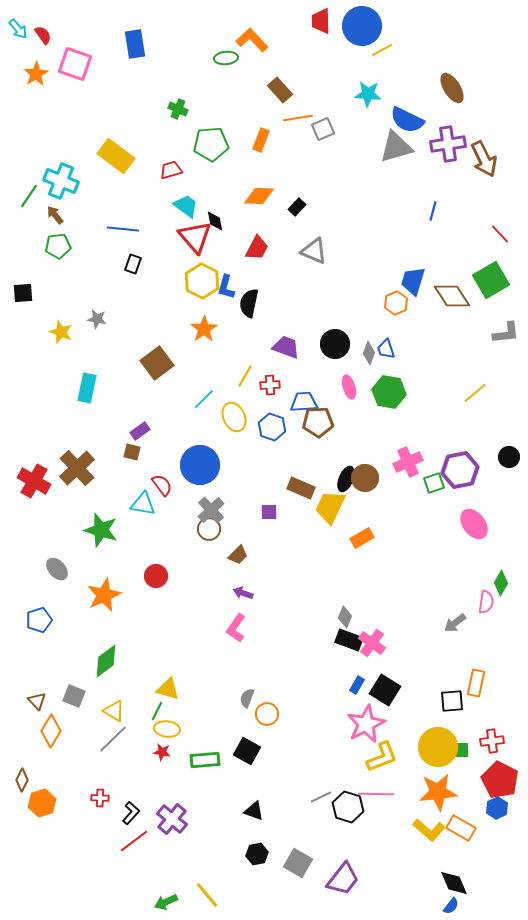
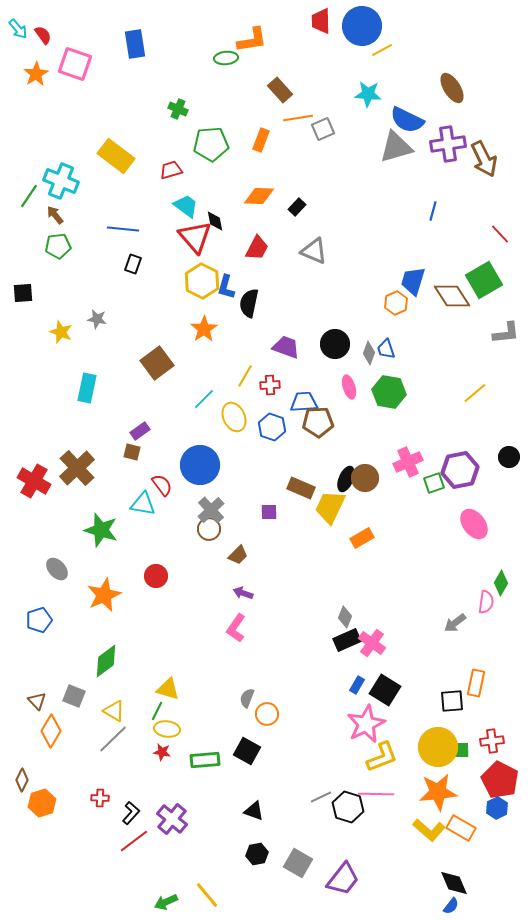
orange L-shape at (252, 40): rotated 124 degrees clockwise
green square at (491, 280): moved 7 px left
black rectangle at (349, 640): moved 2 px left; rotated 44 degrees counterclockwise
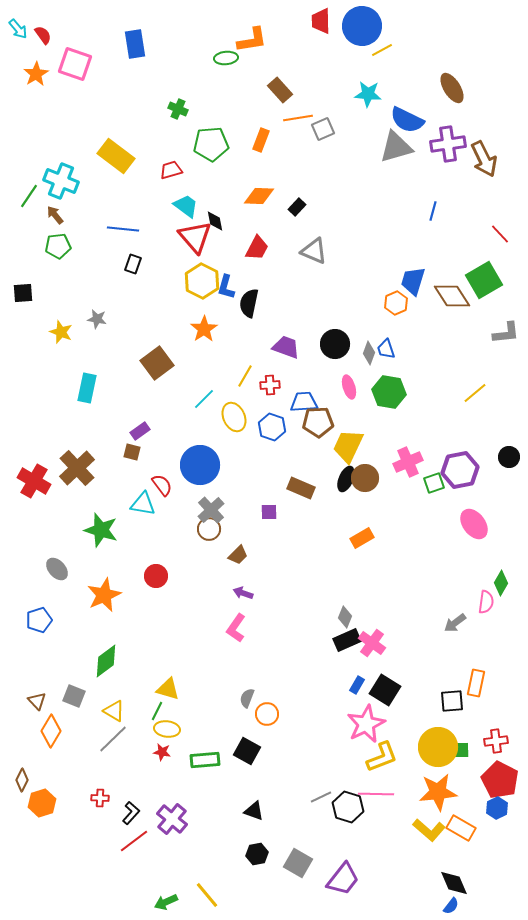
yellow trapezoid at (330, 507): moved 18 px right, 61 px up
red cross at (492, 741): moved 4 px right
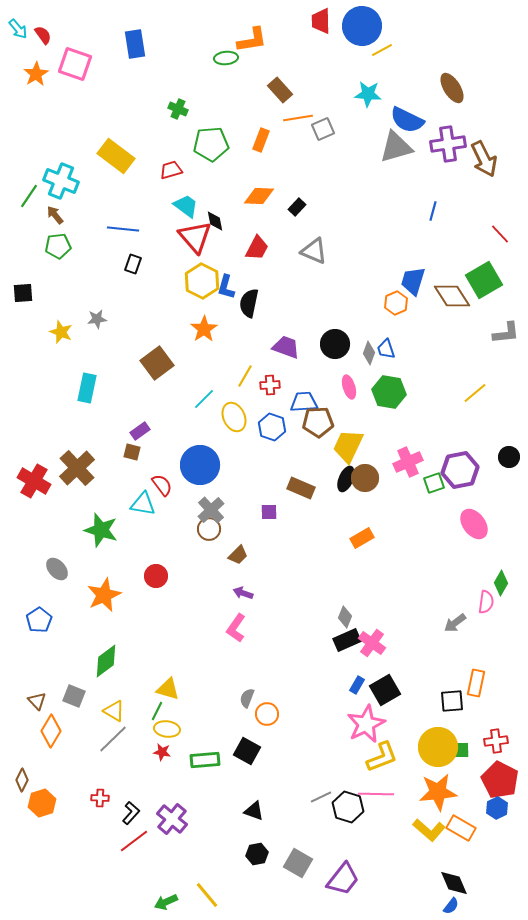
gray star at (97, 319): rotated 18 degrees counterclockwise
blue pentagon at (39, 620): rotated 15 degrees counterclockwise
black square at (385, 690): rotated 28 degrees clockwise
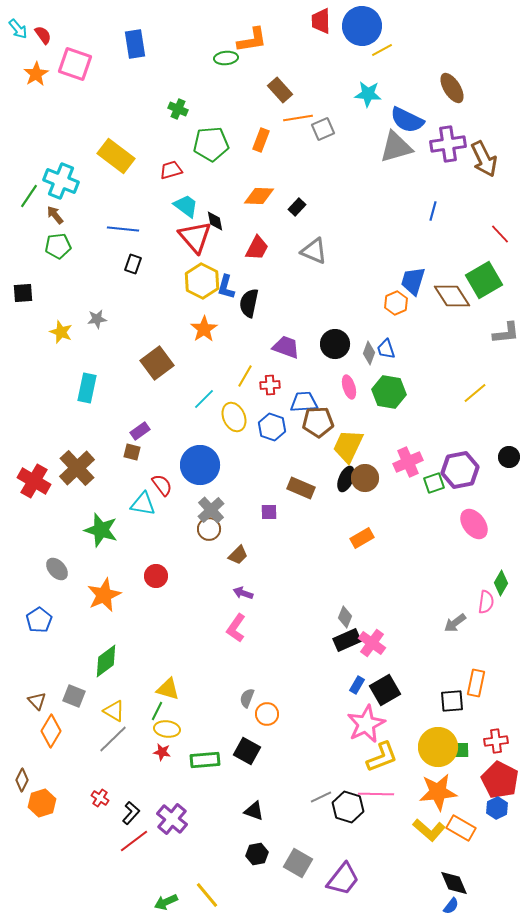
red cross at (100, 798): rotated 30 degrees clockwise
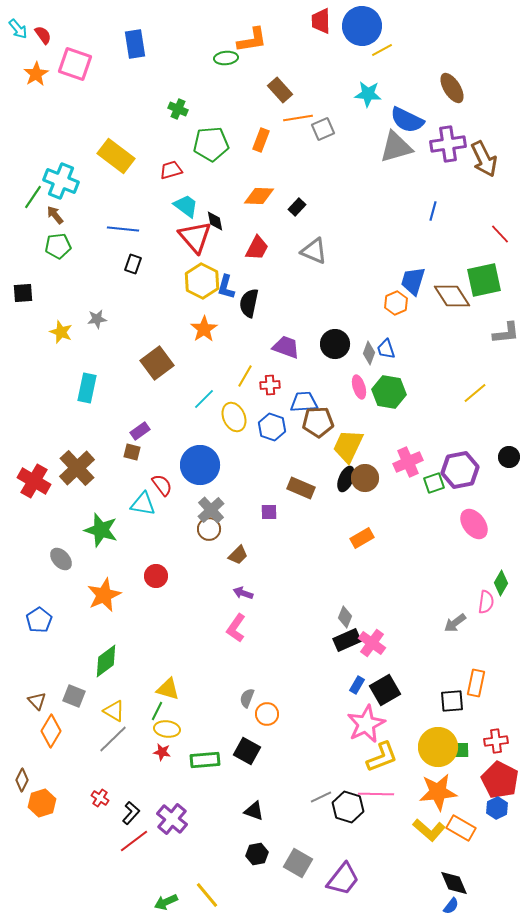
green line at (29, 196): moved 4 px right, 1 px down
green square at (484, 280): rotated 18 degrees clockwise
pink ellipse at (349, 387): moved 10 px right
gray ellipse at (57, 569): moved 4 px right, 10 px up
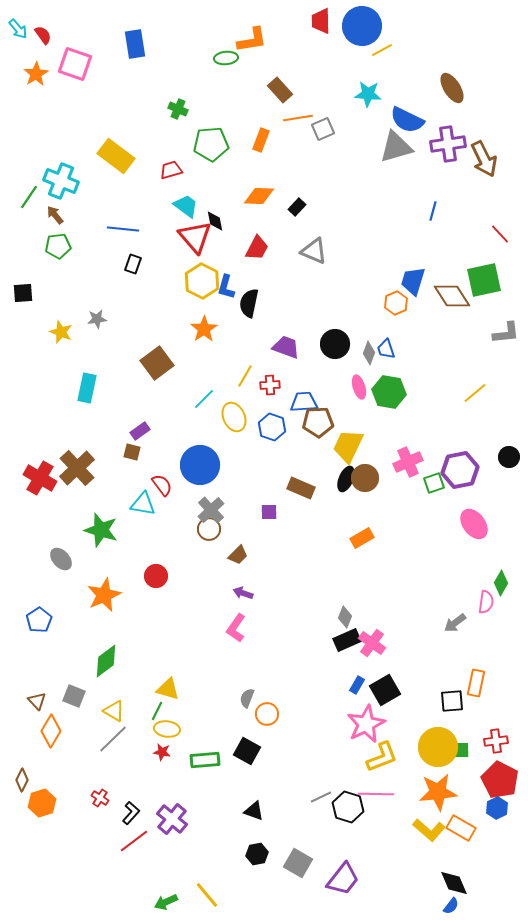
green line at (33, 197): moved 4 px left
red cross at (34, 481): moved 6 px right, 3 px up
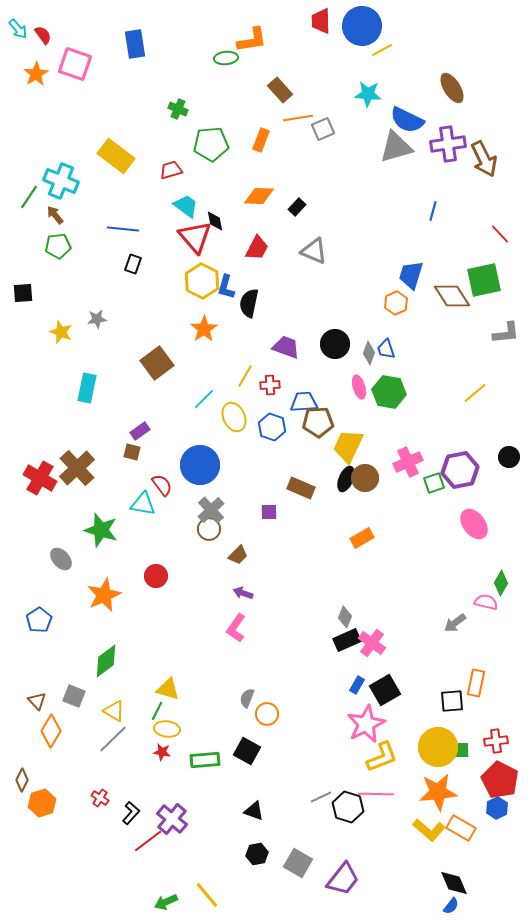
blue trapezoid at (413, 281): moved 2 px left, 6 px up
pink semicircle at (486, 602): rotated 85 degrees counterclockwise
red line at (134, 841): moved 14 px right
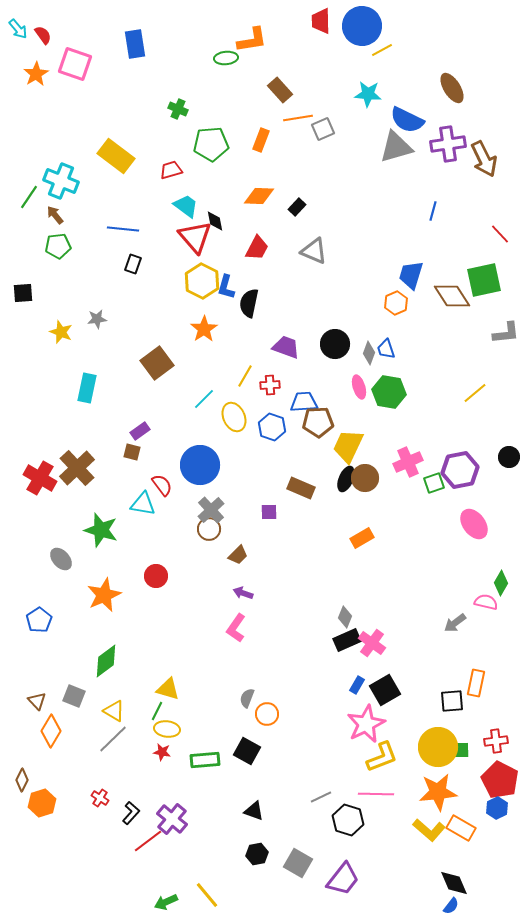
black hexagon at (348, 807): moved 13 px down
